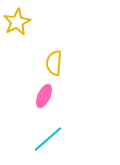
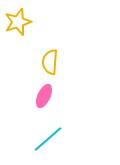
yellow star: moved 1 px right; rotated 8 degrees clockwise
yellow semicircle: moved 4 px left, 1 px up
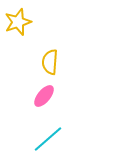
pink ellipse: rotated 15 degrees clockwise
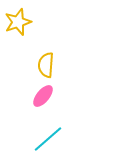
yellow semicircle: moved 4 px left, 3 px down
pink ellipse: moved 1 px left
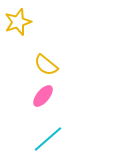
yellow semicircle: rotated 55 degrees counterclockwise
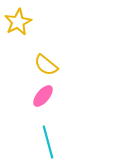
yellow star: rotated 8 degrees counterclockwise
cyan line: moved 3 px down; rotated 64 degrees counterclockwise
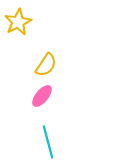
yellow semicircle: rotated 95 degrees counterclockwise
pink ellipse: moved 1 px left
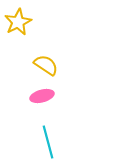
yellow semicircle: rotated 90 degrees counterclockwise
pink ellipse: rotated 35 degrees clockwise
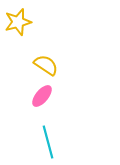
yellow star: rotated 12 degrees clockwise
pink ellipse: rotated 35 degrees counterclockwise
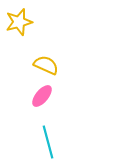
yellow star: moved 1 px right
yellow semicircle: rotated 10 degrees counterclockwise
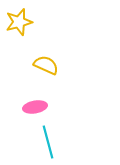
pink ellipse: moved 7 px left, 11 px down; rotated 40 degrees clockwise
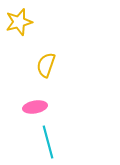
yellow semicircle: rotated 95 degrees counterclockwise
